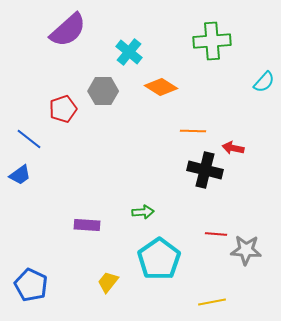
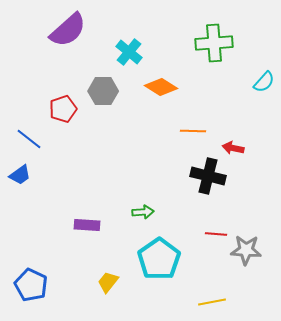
green cross: moved 2 px right, 2 px down
black cross: moved 3 px right, 6 px down
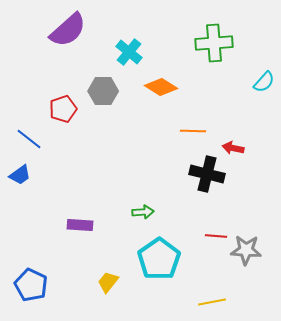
black cross: moved 1 px left, 2 px up
purple rectangle: moved 7 px left
red line: moved 2 px down
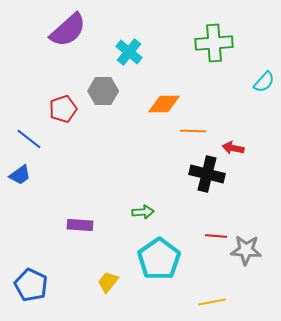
orange diamond: moved 3 px right, 17 px down; rotated 32 degrees counterclockwise
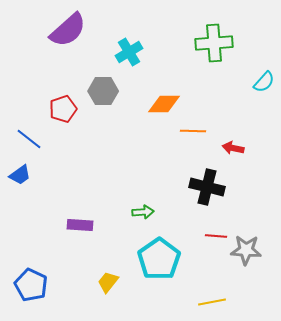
cyan cross: rotated 20 degrees clockwise
black cross: moved 13 px down
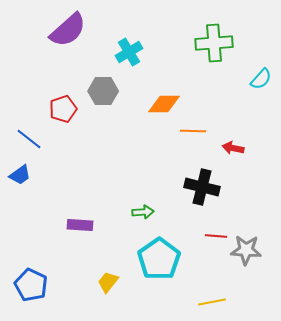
cyan semicircle: moved 3 px left, 3 px up
black cross: moved 5 px left
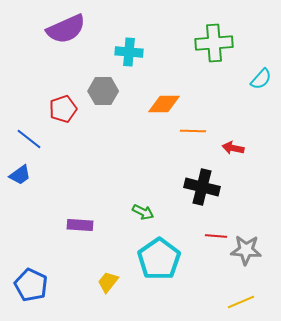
purple semicircle: moved 2 px left, 1 px up; rotated 18 degrees clockwise
cyan cross: rotated 36 degrees clockwise
green arrow: rotated 30 degrees clockwise
yellow line: moved 29 px right; rotated 12 degrees counterclockwise
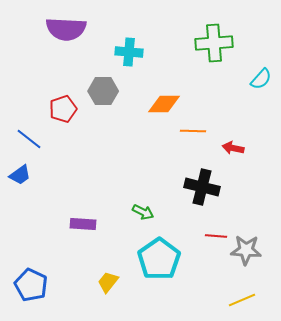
purple semicircle: rotated 27 degrees clockwise
purple rectangle: moved 3 px right, 1 px up
yellow line: moved 1 px right, 2 px up
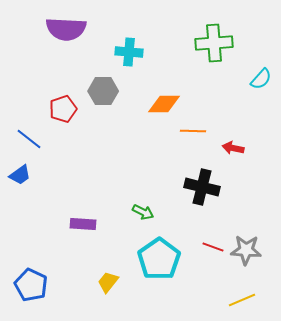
red line: moved 3 px left, 11 px down; rotated 15 degrees clockwise
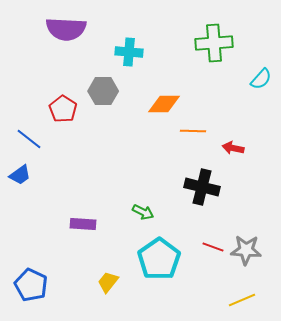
red pentagon: rotated 20 degrees counterclockwise
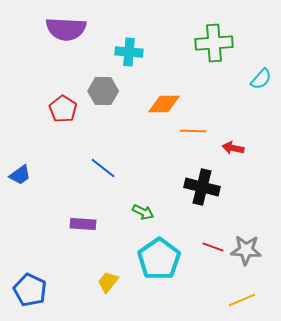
blue line: moved 74 px right, 29 px down
blue pentagon: moved 1 px left, 5 px down
